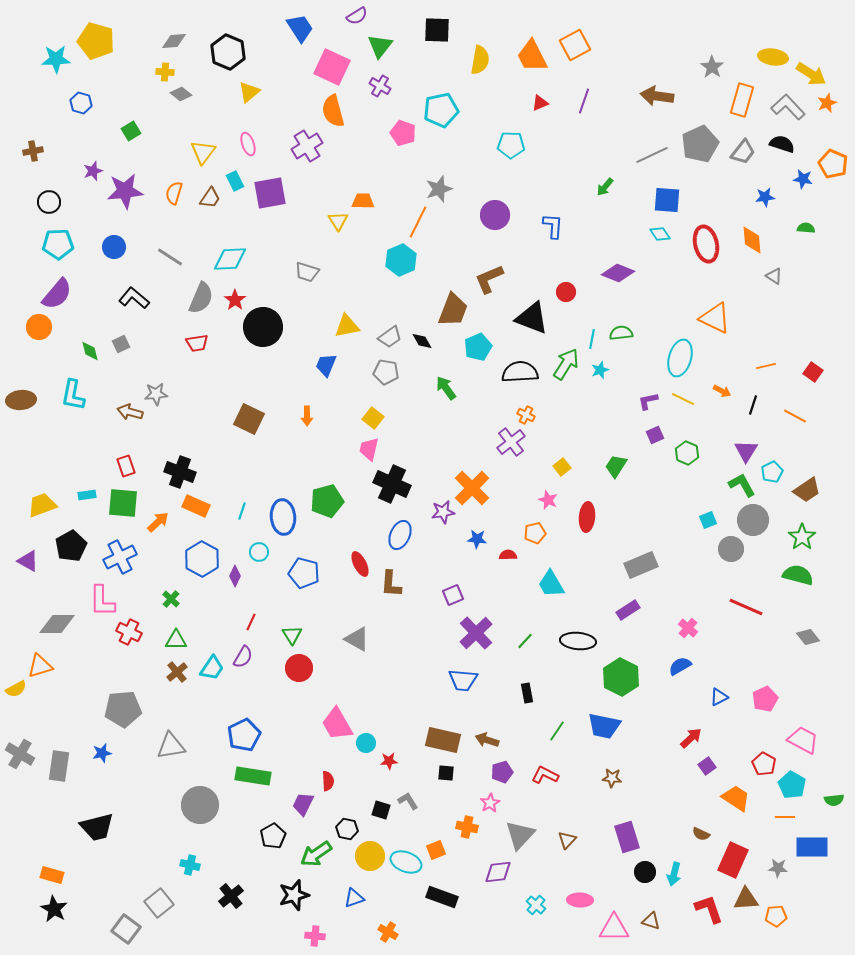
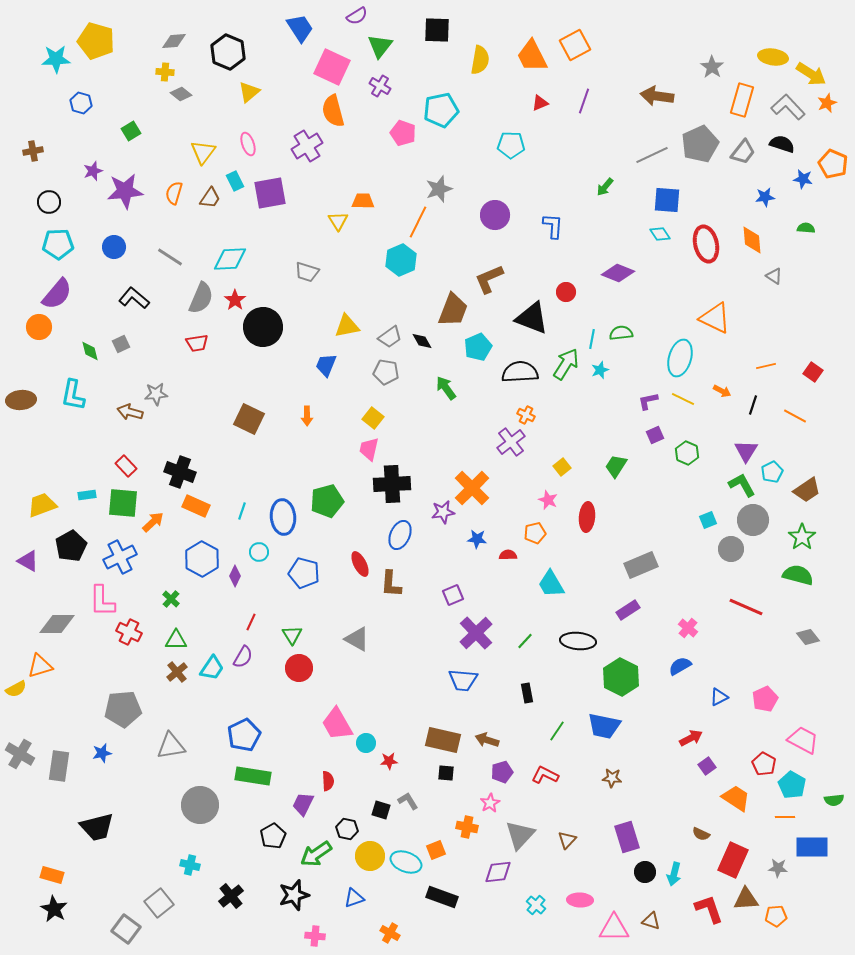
red rectangle at (126, 466): rotated 25 degrees counterclockwise
black cross at (392, 484): rotated 27 degrees counterclockwise
orange arrow at (158, 522): moved 5 px left
red arrow at (691, 738): rotated 15 degrees clockwise
orange cross at (388, 932): moved 2 px right, 1 px down
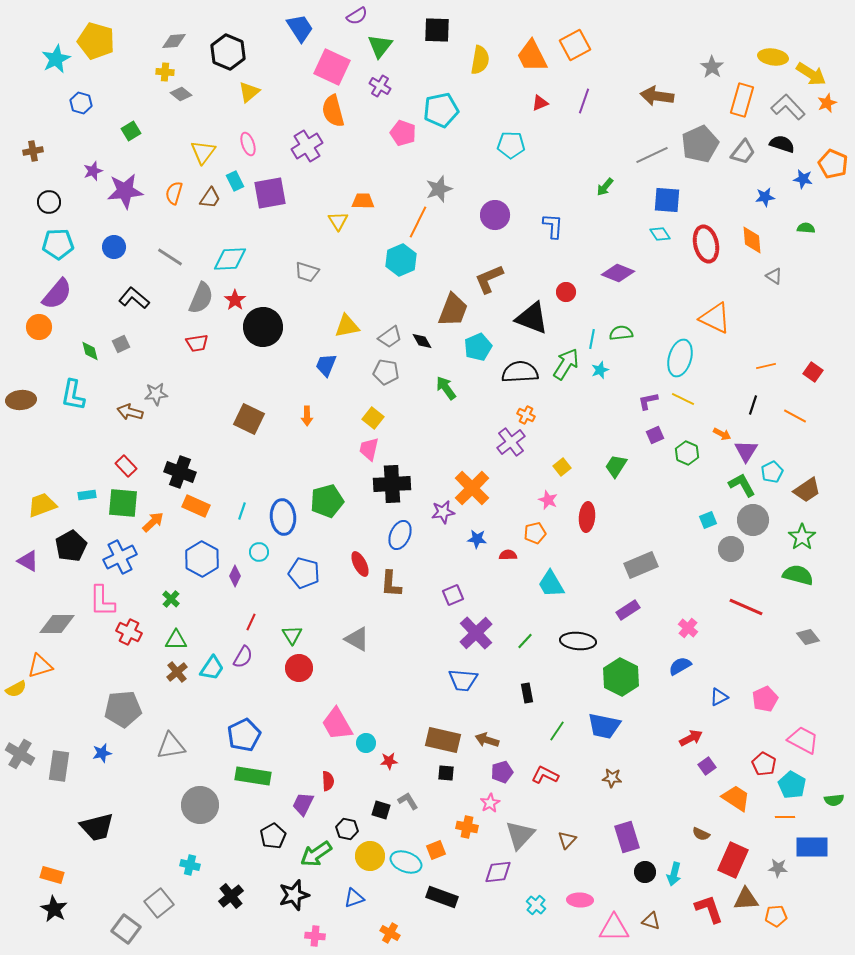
cyan star at (56, 59): rotated 24 degrees counterclockwise
orange arrow at (722, 391): moved 43 px down
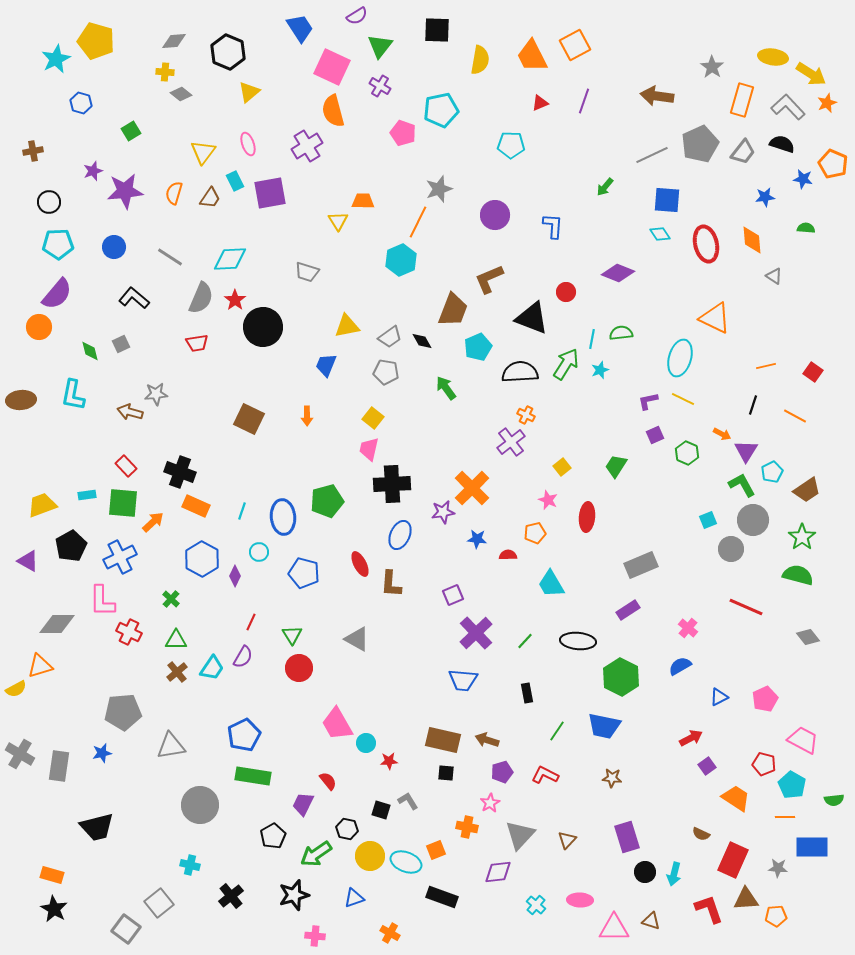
gray pentagon at (123, 709): moved 3 px down
red pentagon at (764, 764): rotated 15 degrees counterclockwise
red semicircle at (328, 781): rotated 36 degrees counterclockwise
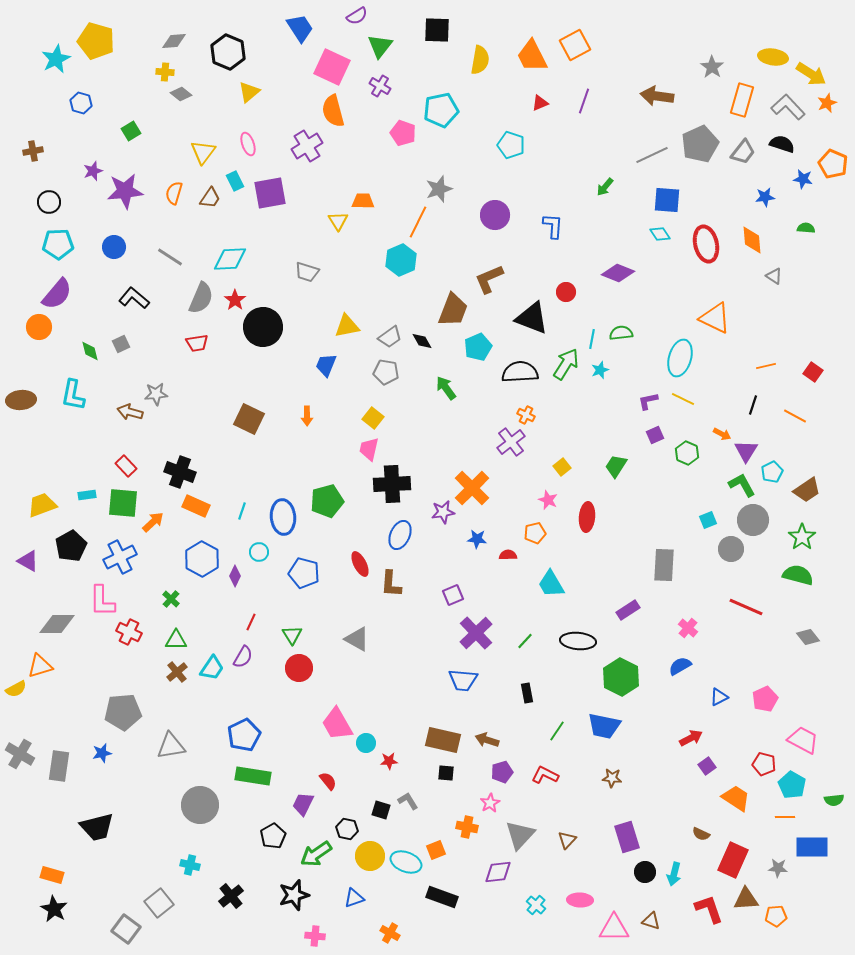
cyan pentagon at (511, 145): rotated 16 degrees clockwise
gray rectangle at (641, 565): moved 23 px right; rotated 64 degrees counterclockwise
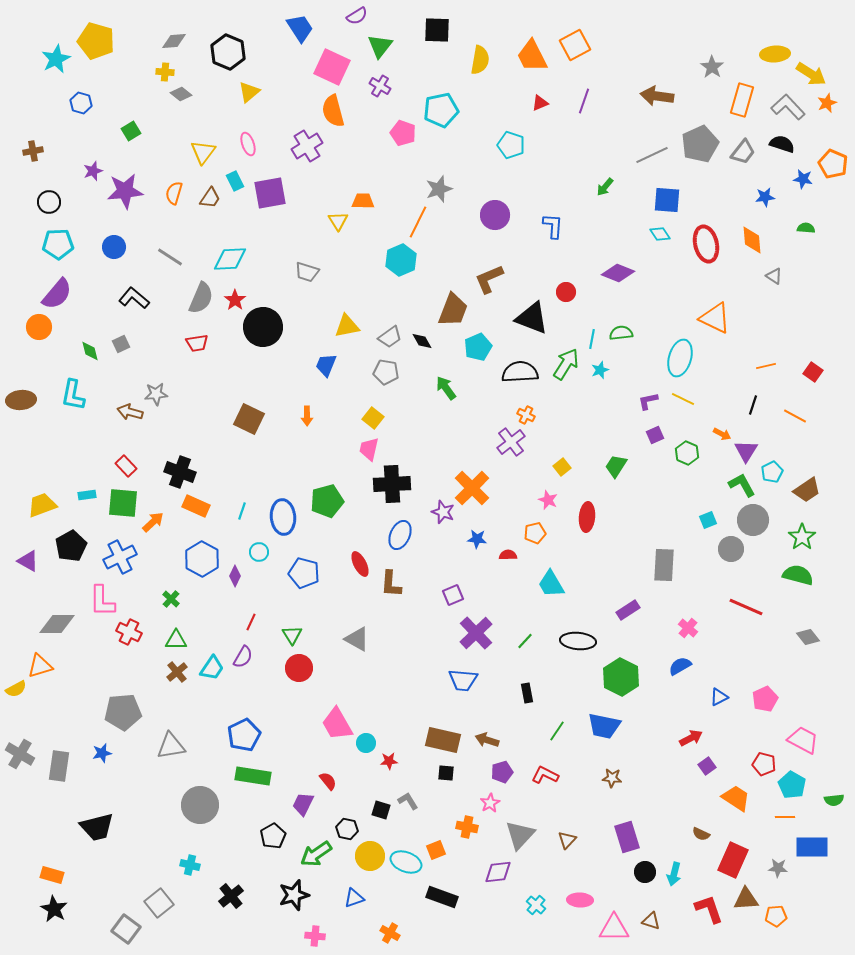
yellow ellipse at (773, 57): moved 2 px right, 3 px up; rotated 12 degrees counterclockwise
purple star at (443, 512): rotated 30 degrees clockwise
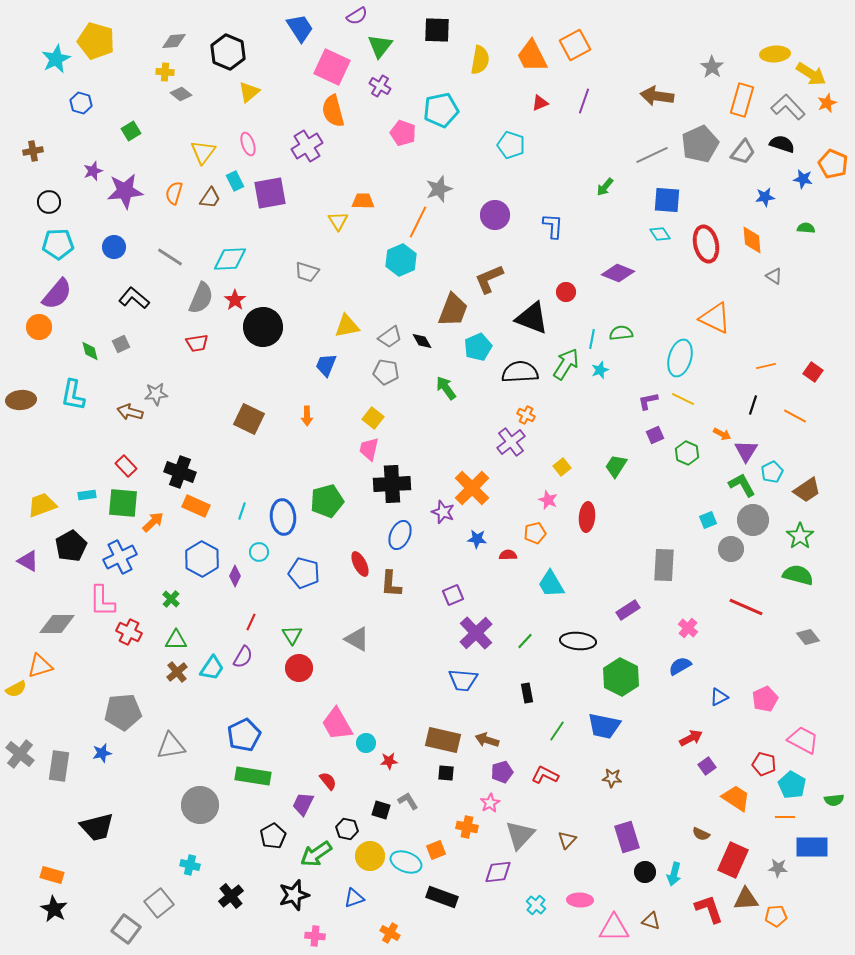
green star at (802, 537): moved 2 px left, 1 px up
gray cross at (20, 754): rotated 8 degrees clockwise
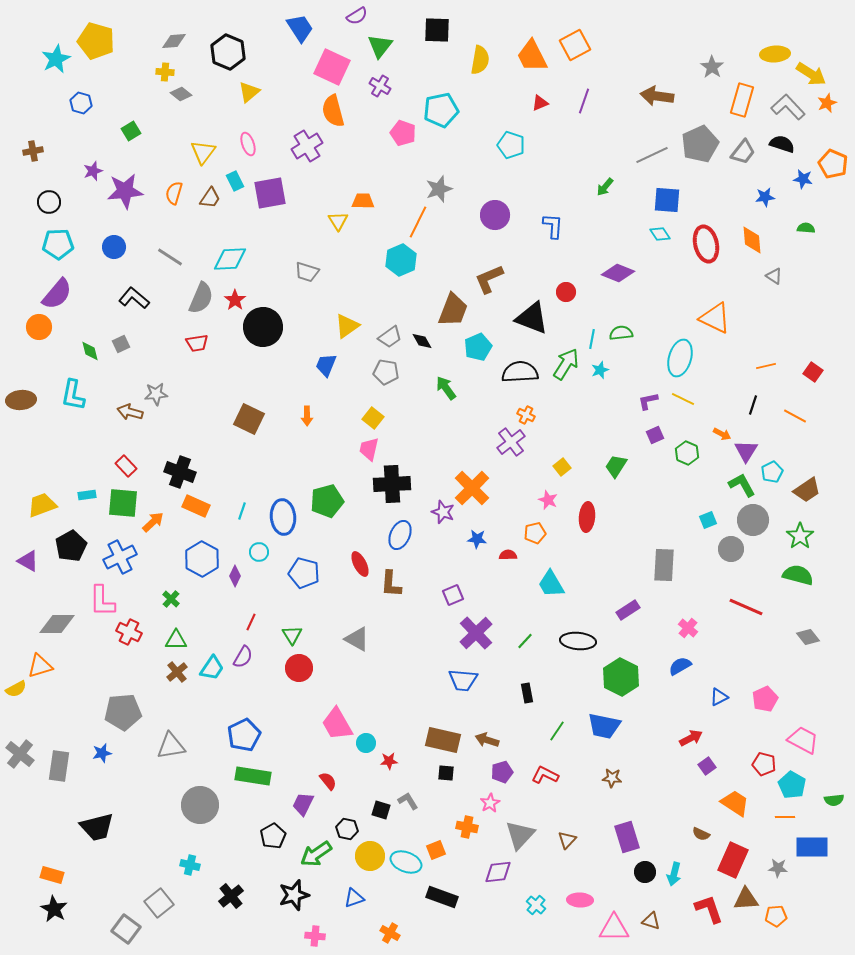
yellow triangle at (347, 326): rotated 24 degrees counterclockwise
orange trapezoid at (736, 798): moved 1 px left, 5 px down
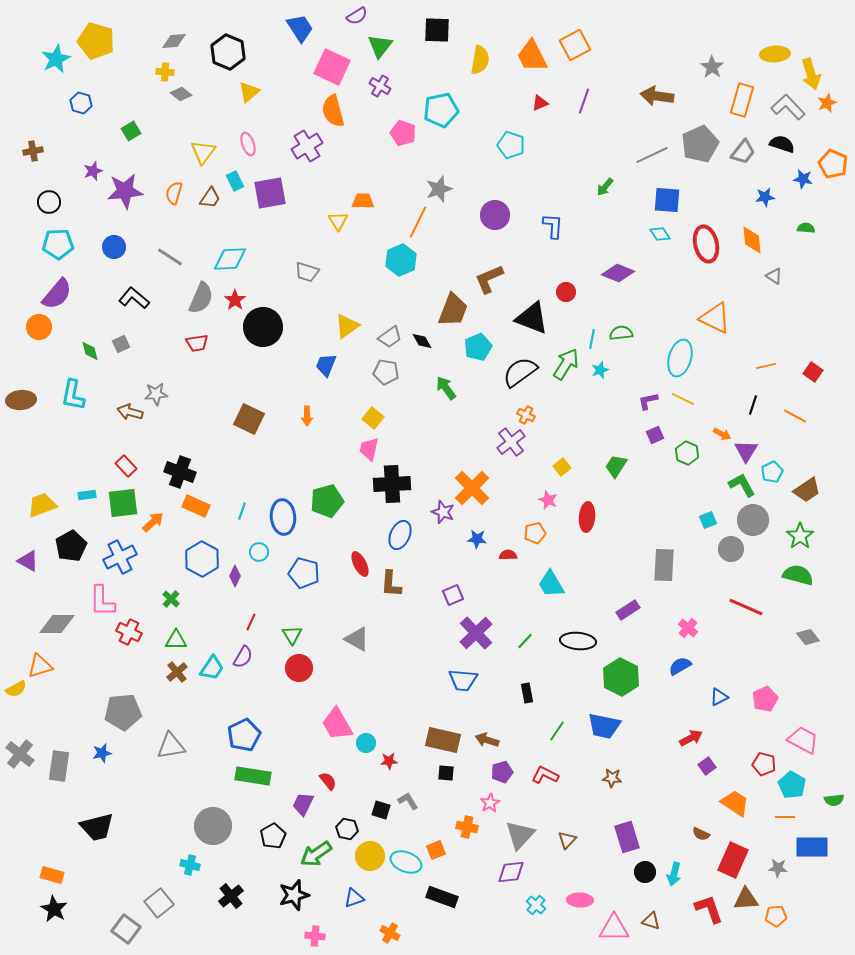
yellow arrow at (811, 74): rotated 40 degrees clockwise
black semicircle at (520, 372): rotated 33 degrees counterclockwise
green square at (123, 503): rotated 12 degrees counterclockwise
gray circle at (200, 805): moved 13 px right, 21 px down
purple diamond at (498, 872): moved 13 px right
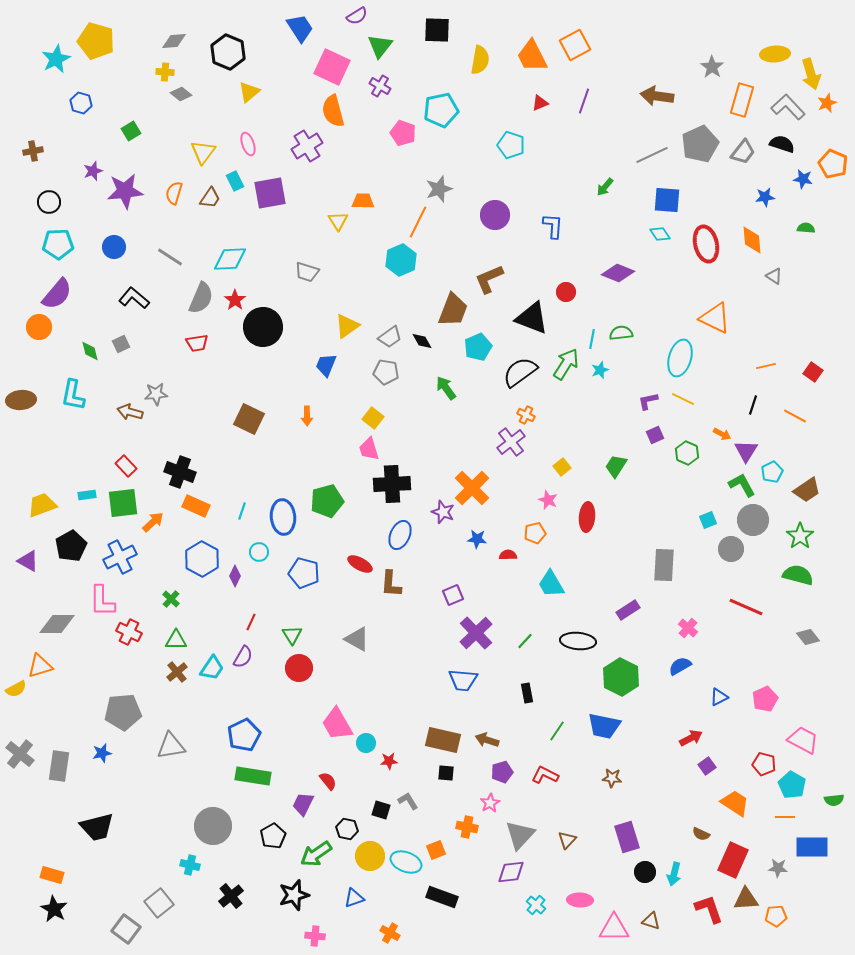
pink trapezoid at (369, 449): rotated 30 degrees counterclockwise
red ellipse at (360, 564): rotated 35 degrees counterclockwise
